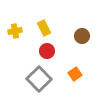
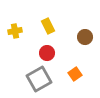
yellow rectangle: moved 4 px right, 2 px up
brown circle: moved 3 px right, 1 px down
red circle: moved 2 px down
gray square: rotated 15 degrees clockwise
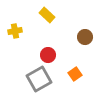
yellow rectangle: moved 1 px left, 11 px up; rotated 21 degrees counterclockwise
red circle: moved 1 px right, 2 px down
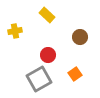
brown circle: moved 5 px left
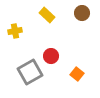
brown circle: moved 2 px right, 24 px up
red circle: moved 3 px right, 1 px down
orange square: moved 2 px right; rotated 16 degrees counterclockwise
gray square: moved 9 px left, 7 px up
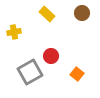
yellow rectangle: moved 1 px up
yellow cross: moved 1 px left, 1 px down
